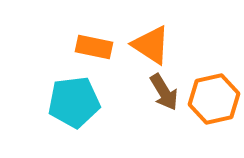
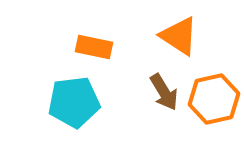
orange triangle: moved 28 px right, 9 px up
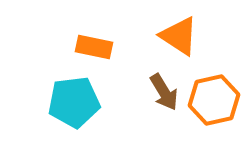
orange hexagon: moved 1 px down
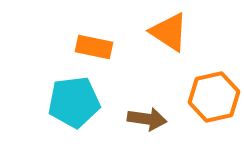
orange triangle: moved 10 px left, 4 px up
brown arrow: moved 17 px left, 27 px down; rotated 51 degrees counterclockwise
orange hexagon: moved 3 px up
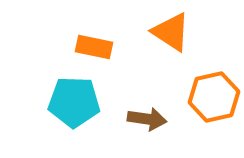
orange triangle: moved 2 px right
cyan pentagon: rotated 9 degrees clockwise
